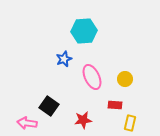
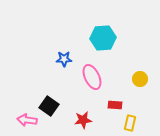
cyan hexagon: moved 19 px right, 7 px down
blue star: rotated 21 degrees clockwise
yellow circle: moved 15 px right
pink arrow: moved 3 px up
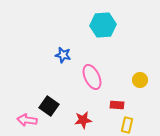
cyan hexagon: moved 13 px up
blue star: moved 1 px left, 4 px up; rotated 14 degrees clockwise
yellow circle: moved 1 px down
red rectangle: moved 2 px right
yellow rectangle: moved 3 px left, 2 px down
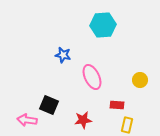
black square: moved 1 px up; rotated 12 degrees counterclockwise
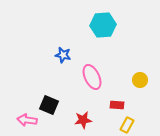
yellow rectangle: rotated 14 degrees clockwise
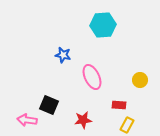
red rectangle: moved 2 px right
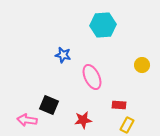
yellow circle: moved 2 px right, 15 px up
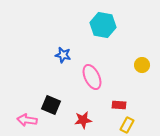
cyan hexagon: rotated 15 degrees clockwise
black square: moved 2 px right
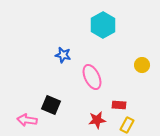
cyan hexagon: rotated 20 degrees clockwise
red star: moved 14 px right
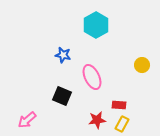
cyan hexagon: moved 7 px left
black square: moved 11 px right, 9 px up
pink arrow: rotated 48 degrees counterclockwise
yellow rectangle: moved 5 px left, 1 px up
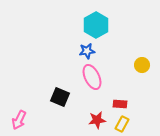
blue star: moved 24 px right, 4 px up; rotated 21 degrees counterclockwise
black square: moved 2 px left, 1 px down
red rectangle: moved 1 px right, 1 px up
pink arrow: moved 8 px left; rotated 24 degrees counterclockwise
